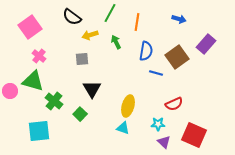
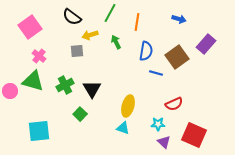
gray square: moved 5 px left, 8 px up
green cross: moved 11 px right, 16 px up; rotated 24 degrees clockwise
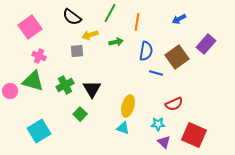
blue arrow: rotated 136 degrees clockwise
green arrow: rotated 104 degrees clockwise
pink cross: rotated 16 degrees counterclockwise
cyan square: rotated 25 degrees counterclockwise
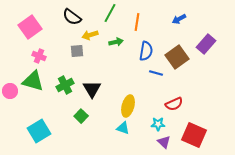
green square: moved 1 px right, 2 px down
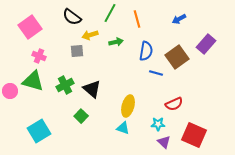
orange line: moved 3 px up; rotated 24 degrees counterclockwise
black triangle: rotated 18 degrees counterclockwise
